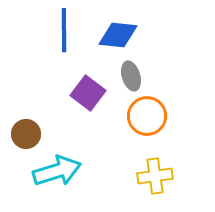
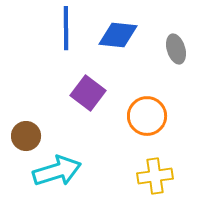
blue line: moved 2 px right, 2 px up
gray ellipse: moved 45 px right, 27 px up
brown circle: moved 2 px down
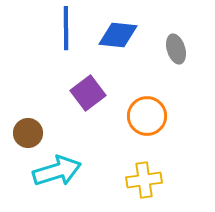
purple square: rotated 16 degrees clockwise
brown circle: moved 2 px right, 3 px up
yellow cross: moved 11 px left, 4 px down
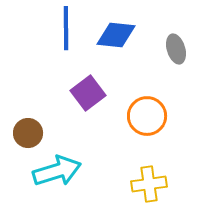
blue diamond: moved 2 px left
yellow cross: moved 5 px right, 4 px down
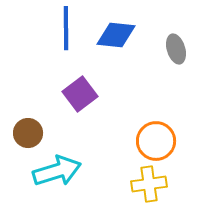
purple square: moved 8 px left, 1 px down
orange circle: moved 9 px right, 25 px down
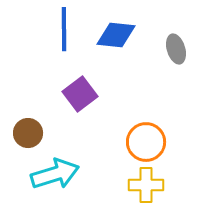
blue line: moved 2 px left, 1 px down
orange circle: moved 10 px left, 1 px down
cyan arrow: moved 2 px left, 3 px down
yellow cross: moved 3 px left, 1 px down; rotated 8 degrees clockwise
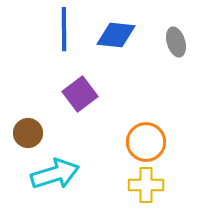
gray ellipse: moved 7 px up
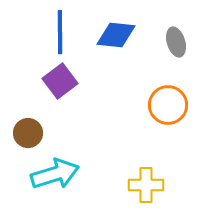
blue line: moved 4 px left, 3 px down
purple square: moved 20 px left, 13 px up
orange circle: moved 22 px right, 37 px up
